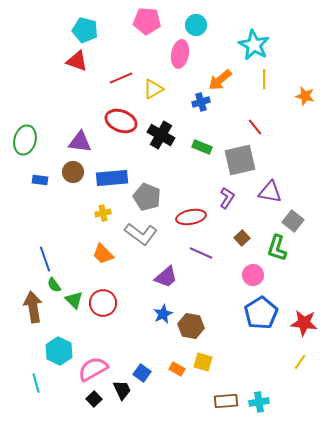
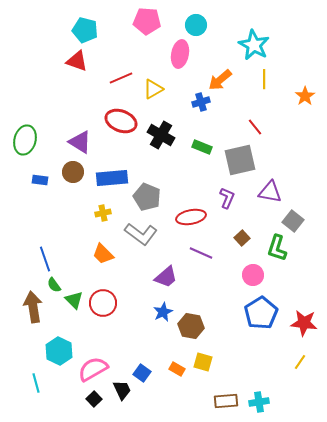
orange star at (305, 96): rotated 24 degrees clockwise
purple triangle at (80, 142): rotated 25 degrees clockwise
purple L-shape at (227, 198): rotated 10 degrees counterclockwise
blue star at (163, 314): moved 2 px up
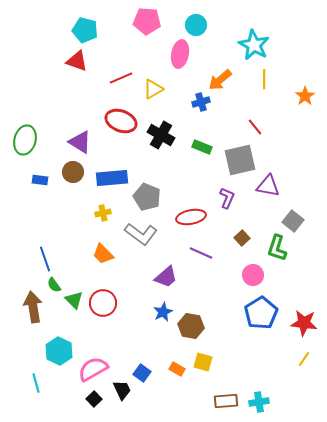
purple triangle at (270, 192): moved 2 px left, 6 px up
yellow line at (300, 362): moved 4 px right, 3 px up
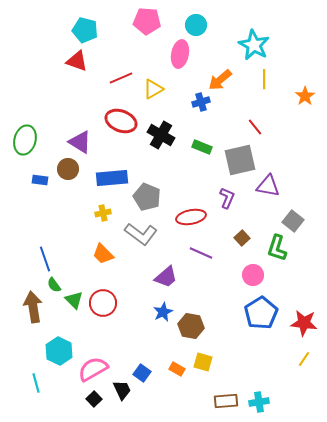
brown circle at (73, 172): moved 5 px left, 3 px up
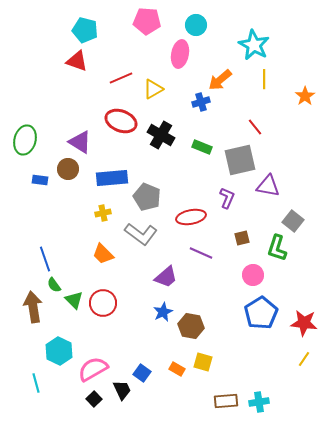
brown square at (242, 238): rotated 28 degrees clockwise
